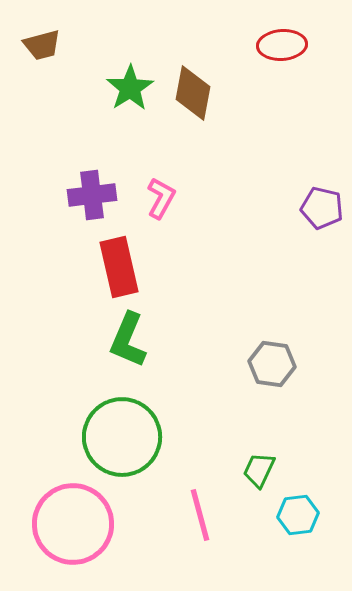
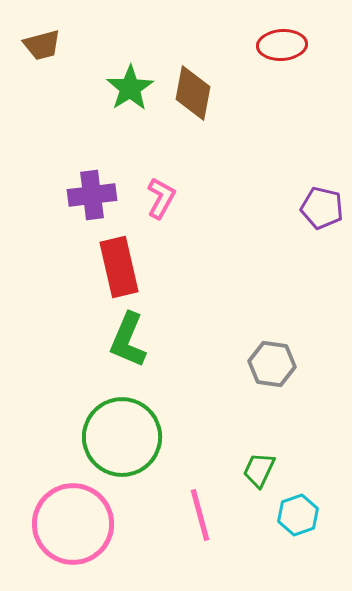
cyan hexagon: rotated 12 degrees counterclockwise
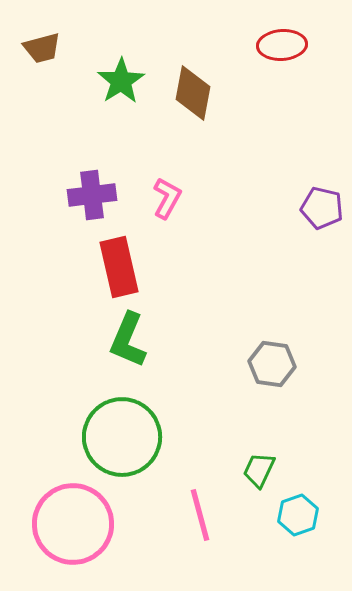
brown trapezoid: moved 3 px down
green star: moved 9 px left, 7 px up
pink L-shape: moved 6 px right
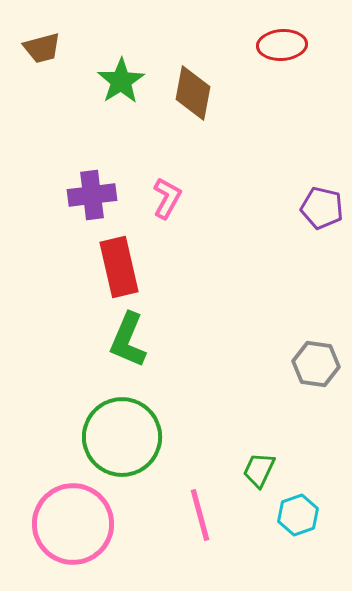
gray hexagon: moved 44 px right
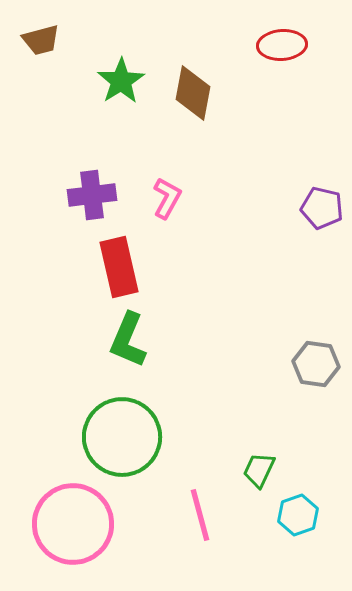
brown trapezoid: moved 1 px left, 8 px up
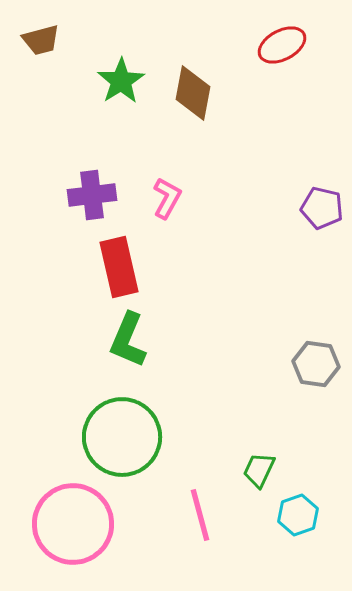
red ellipse: rotated 24 degrees counterclockwise
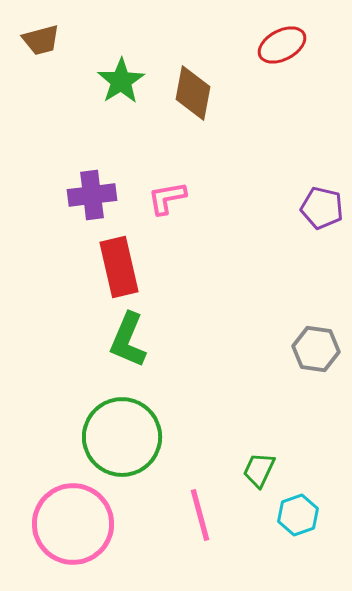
pink L-shape: rotated 129 degrees counterclockwise
gray hexagon: moved 15 px up
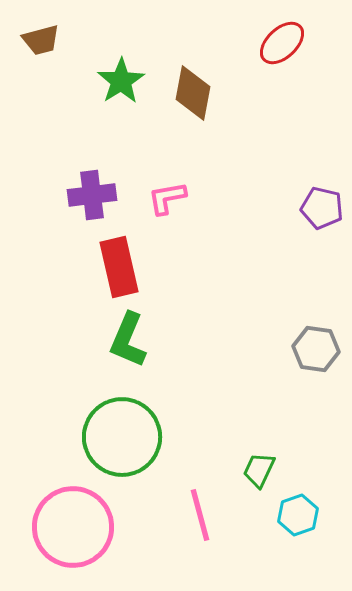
red ellipse: moved 2 px up; rotated 15 degrees counterclockwise
pink circle: moved 3 px down
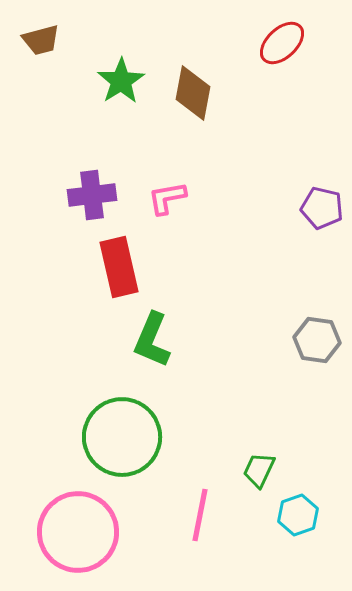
green L-shape: moved 24 px right
gray hexagon: moved 1 px right, 9 px up
pink line: rotated 26 degrees clockwise
pink circle: moved 5 px right, 5 px down
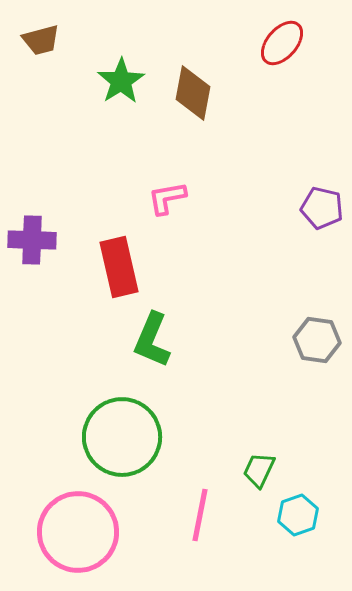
red ellipse: rotated 6 degrees counterclockwise
purple cross: moved 60 px left, 45 px down; rotated 9 degrees clockwise
